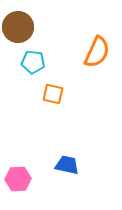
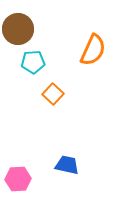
brown circle: moved 2 px down
orange semicircle: moved 4 px left, 2 px up
cyan pentagon: rotated 10 degrees counterclockwise
orange square: rotated 30 degrees clockwise
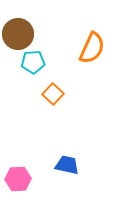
brown circle: moved 5 px down
orange semicircle: moved 1 px left, 2 px up
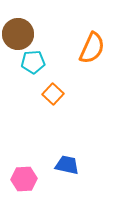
pink hexagon: moved 6 px right
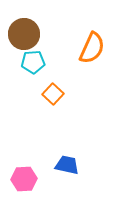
brown circle: moved 6 px right
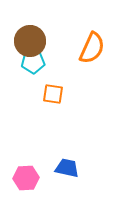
brown circle: moved 6 px right, 7 px down
orange square: rotated 35 degrees counterclockwise
blue trapezoid: moved 3 px down
pink hexagon: moved 2 px right, 1 px up
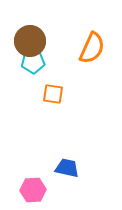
pink hexagon: moved 7 px right, 12 px down
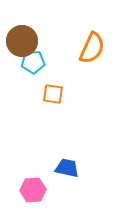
brown circle: moved 8 px left
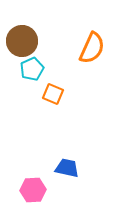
cyan pentagon: moved 1 px left, 7 px down; rotated 20 degrees counterclockwise
orange square: rotated 15 degrees clockwise
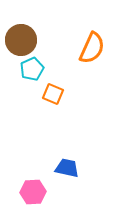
brown circle: moved 1 px left, 1 px up
pink hexagon: moved 2 px down
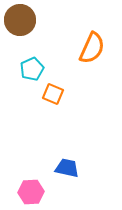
brown circle: moved 1 px left, 20 px up
pink hexagon: moved 2 px left
